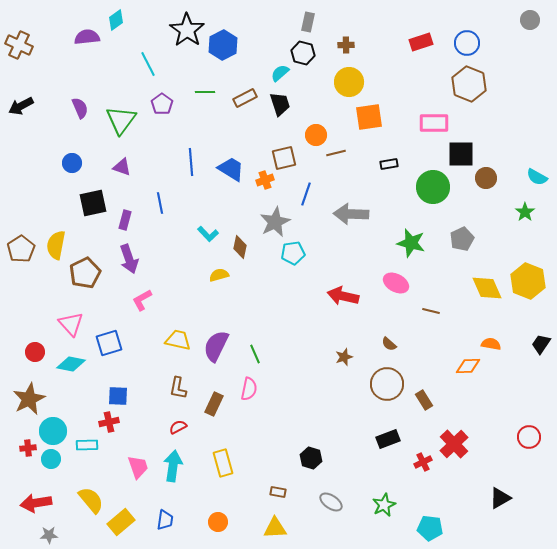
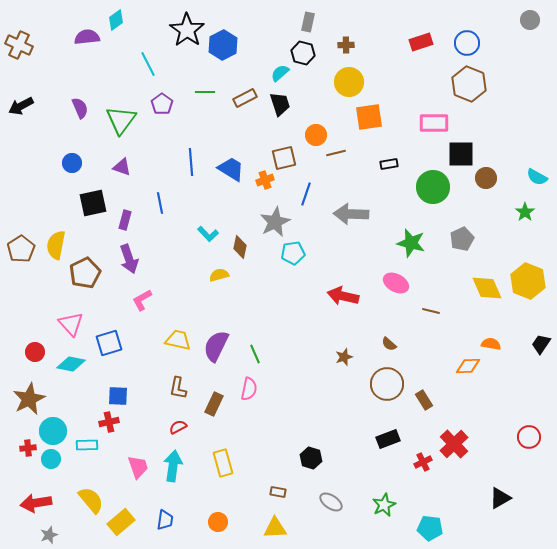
gray star at (49, 535): rotated 18 degrees counterclockwise
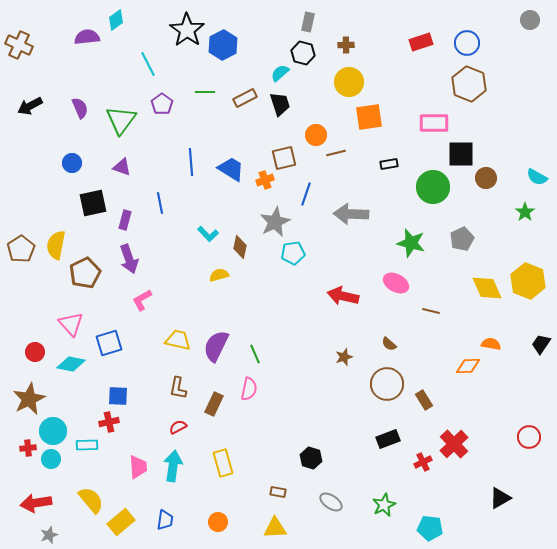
black arrow at (21, 106): moved 9 px right
pink trapezoid at (138, 467): rotated 15 degrees clockwise
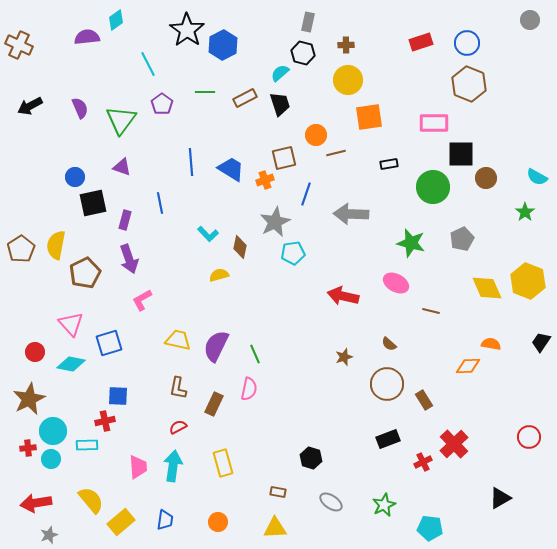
yellow circle at (349, 82): moved 1 px left, 2 px up
blue circle at (72, 163): moved 3 px right, 14 px down
black trapezoid at (541, 344): moved 2 px up
red cross at (109, 422): moved 4 px left, 1 px up
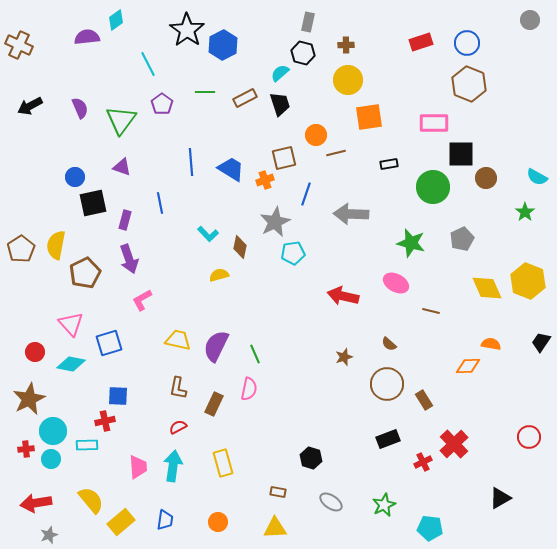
red cross at (28, 448): moved 2 px left, 1 px down
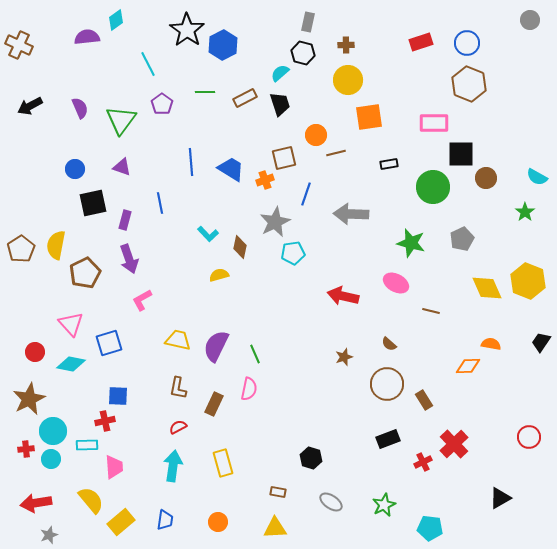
blue circle at (75, 177): moved 8 px up
pink trapezoid at (138, 467): moved 24 px left
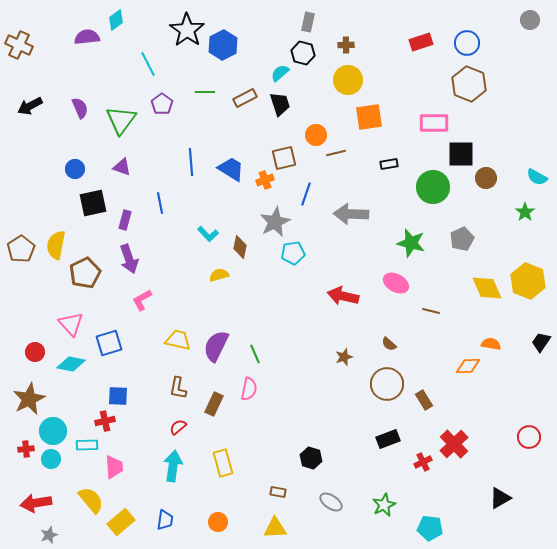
red semicircle at (178, 427): rotated 12 degrees counterclockwise
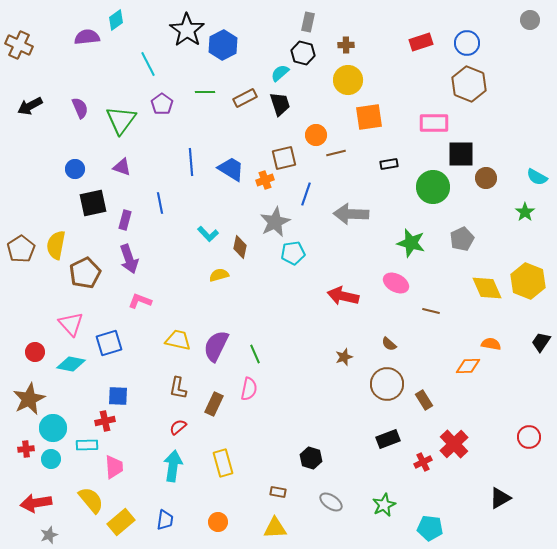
pink L-shape at (142, 300): moved 2 px left, 1 px down; rotated 50 degrees clockwise
cyan circle at (53, 431): moved 3 px up
